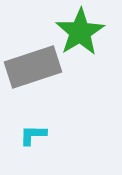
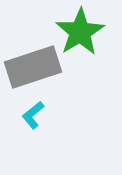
cyan L-shape: moved 20 px up; rotated 40 degrees counterclockwise
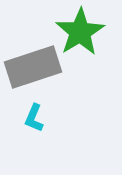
cyan L-shape: moved 1 px right, 3 px down; rotated 28 degrees counterclockwise
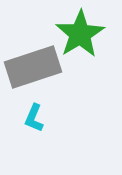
green star: moved 2 px down
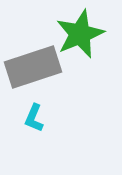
green star: rotated 9 degrees clockwise
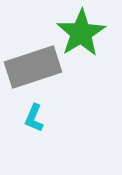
green star: moved 1 px right, 1 px up; rotated 9 degrees counterclockwise
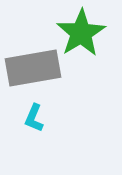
gray rectangle: moved 1 px down; rotated 8 degrees clockwise
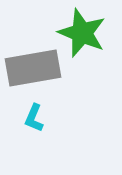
green star: moved 1 px right; rotated 18 degrees counterclockwise
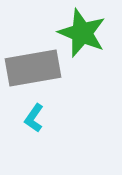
cyan L-shape: rotated 12 degrees clockwise
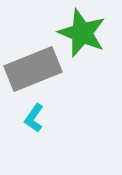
gray rectangle: moved 1 px down; rotated 12 degrees counterclockwise
